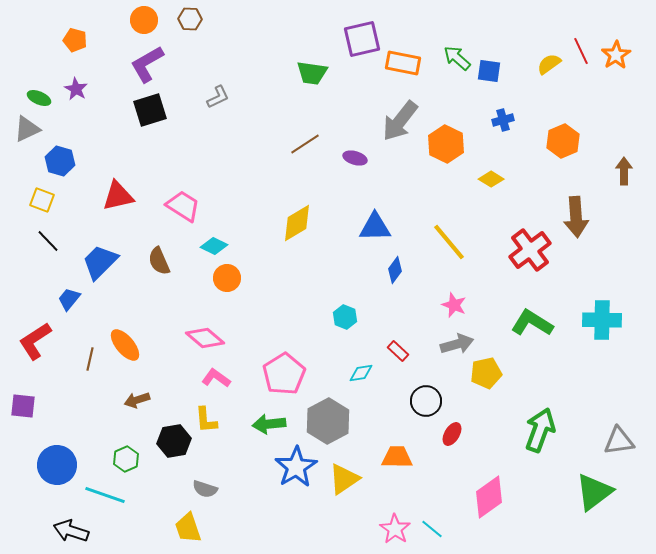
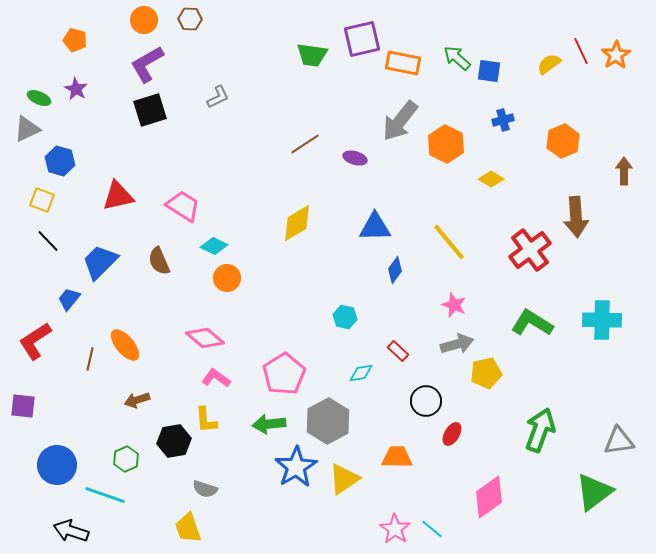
green trapezoid at (312, 73): moved 18 px up
cyan hexagon at (345, 317): rotated 10 degrees counterclockwise
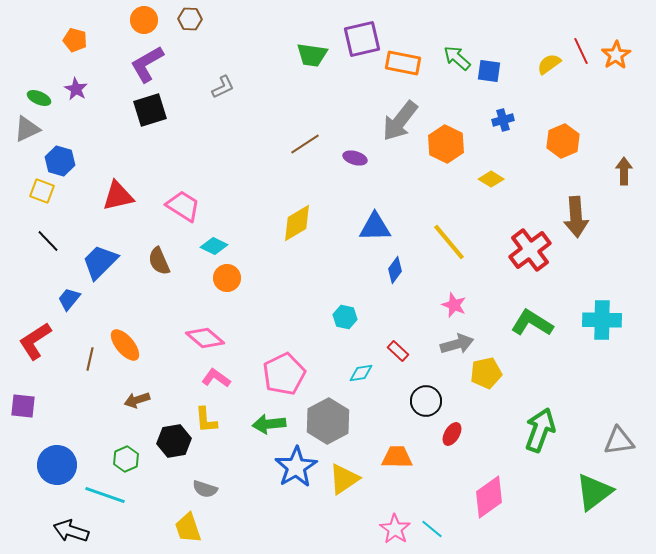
gray L-shape at (218, 97): moved 5 px right, 10 px up
yellow square at (42, 200): moved 9 px up
pink pentagon at (284, 374): rotated 6 degrees clockwise
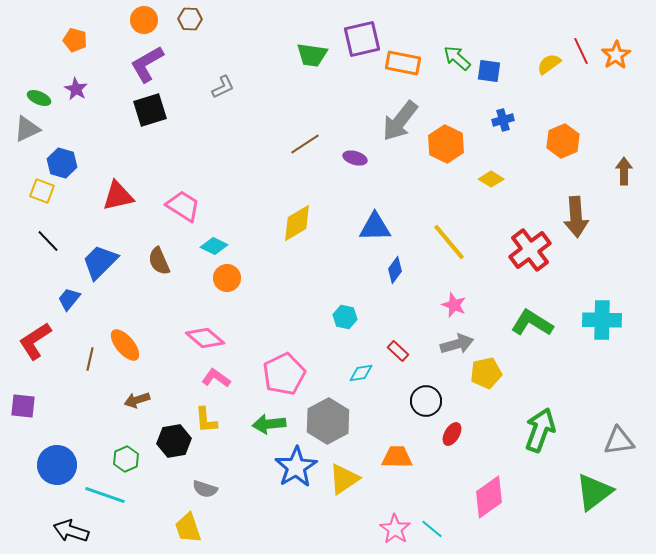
blue hexagon at (60, 161): moved 2 px right, 2 px down
